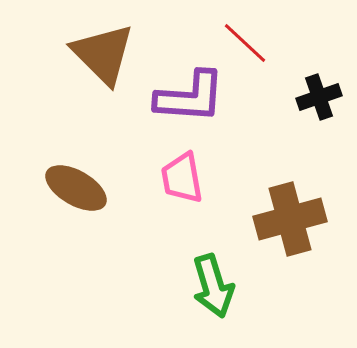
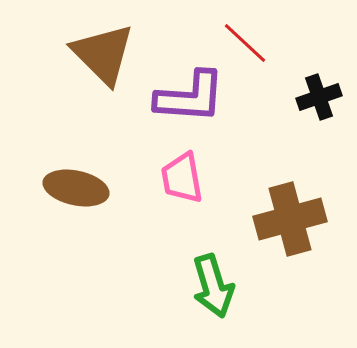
brown ellipse: rotated 18 degrees counterclockwise
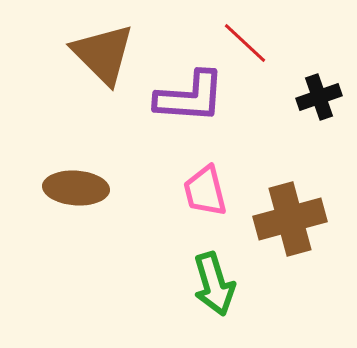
pink trapezoid: moved 23 px right, 13 px down; rotated 4 degrees counterclockwise
brown ellipse: rotated 8 degrees counterclockwise
green arrow: moved 1 px right, 2 px up
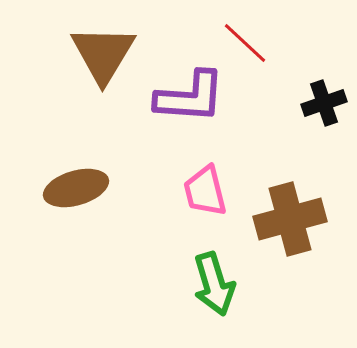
brown triangle: rotated 16 degrees clockwise
black cross: moved 5 px right, 6 px down
brown ellipse: rotated 20 degrees counterclockwise
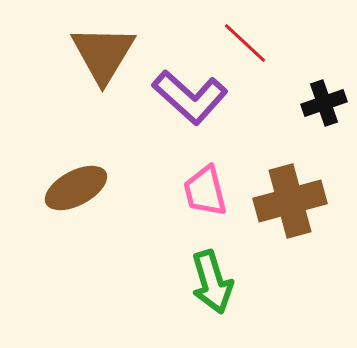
purple L-shape: rotated 38 degrees clockwise
brown ellipse: rotated 12 degrees counterclockwise
brown cross: moved 18 px up
green arrow: moved 2 px left, 2 px up
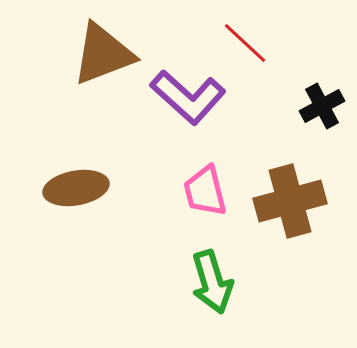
brown triangle: rotated 38 degrees clockwise
purple L-shape: moved 2 px left
black cross: moved 2 px left, 3 px down; rotated 9 degrees counterclockwise
brown ellipse: rotated 18 degrees clockwise
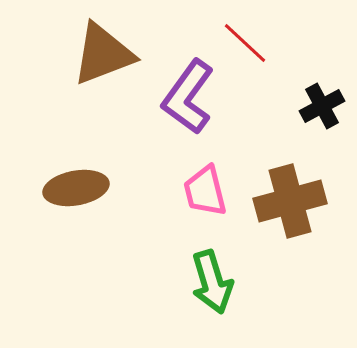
purple L-shape: rotated 84 degrees clockwise
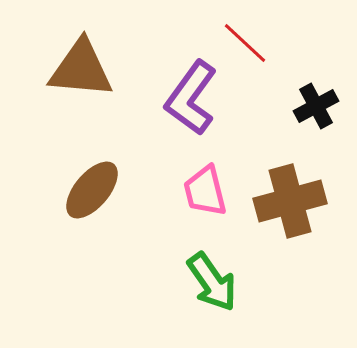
brown triangle: moved 22 px left, 15 px down; rotated 26 degrees clockwise
purple L-shape: moved 3 px right, 1 px down
black cross: moved 6 px left
brown ellipse: moved 16 px right, 2 px down; rotated 40 degrees counterclockwise
green arrow: rotated 18 degrees counterclockwise
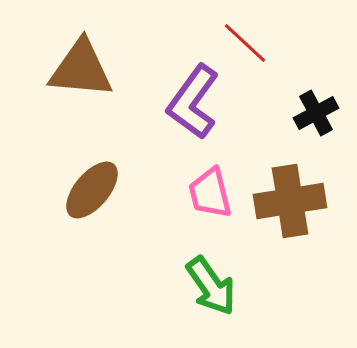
purple L-shape: moved 2 px right, 4 px down
black cross: moved 7 px down
pink trapezoid: moved 5 px right, 2 px down
brown cross: rotated 6 degrees clockwise
green arrow: moved 1 px left, 4 px down
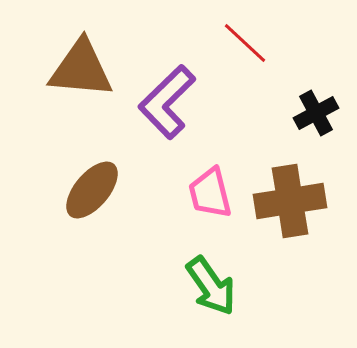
purple L-shape: moved 26 px left; rotated 10 degrees clockwise
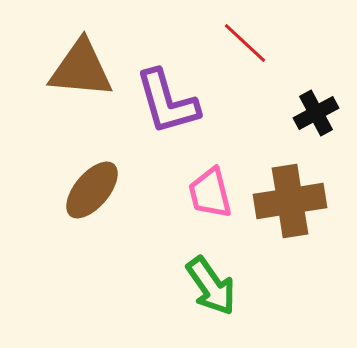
purple L-shape: rotated 62 degrees counterclockwise
